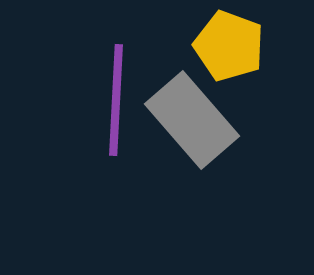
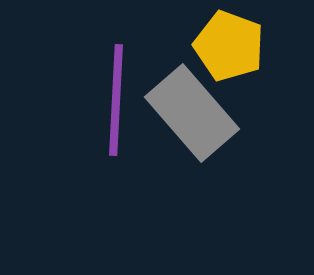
gray rectangle: moved 7 px up
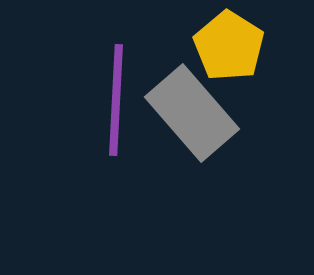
yellow pentagon: rotated 12 degrees clockwise
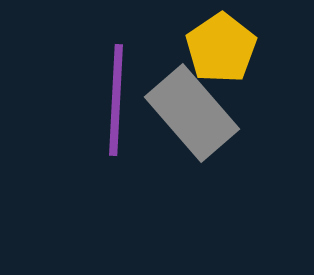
yellow pentagon: moved 8 px left, 2 px down; rotated 6 degrees clockwise
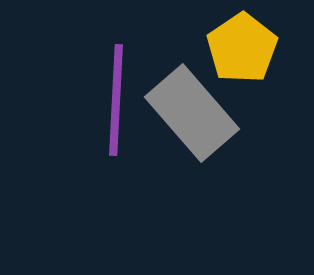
yellow pentagon: moved 21 px right
